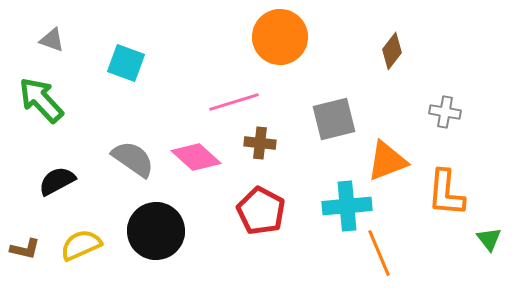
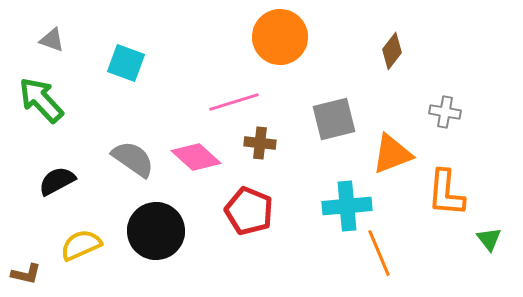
orange triangle: moved 5 px right, 7 px up
red pentagon: moved 12 px left; rotated 6 degrees counterclockwise
brown L-shape: moved 1 px right, 25 px down
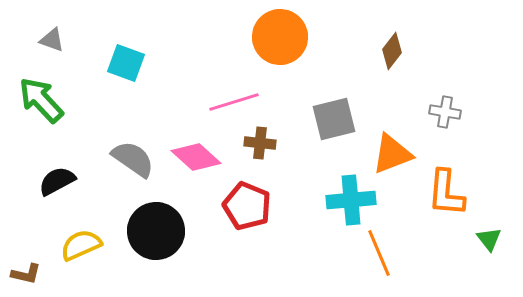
cyan cross: moved 4 px right, 6 px up
red pentagon: moved 2 px left, 5 px up
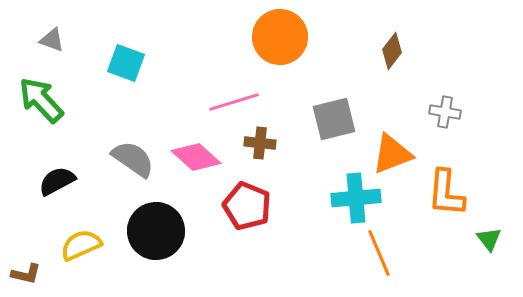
cyan cross: moved 5 px right, 2 px up
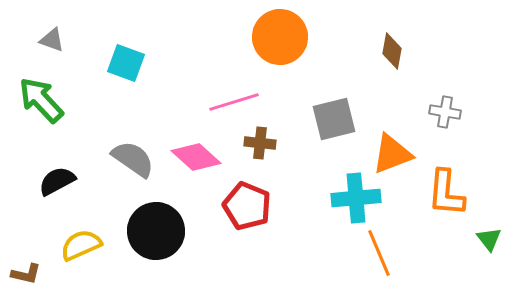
brown diamond: rotated 27 degrees counterclockwise
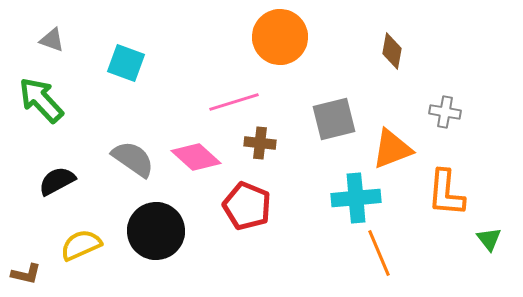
orange triangle: moved 5 px up
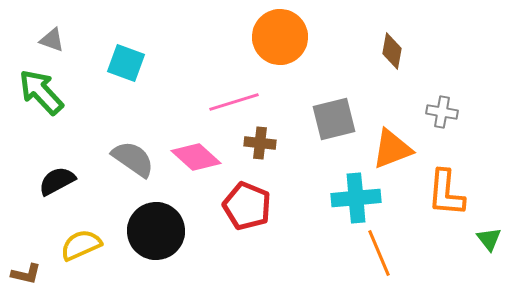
green arrow: moved 8 px up
gray cross: moved 3 px left
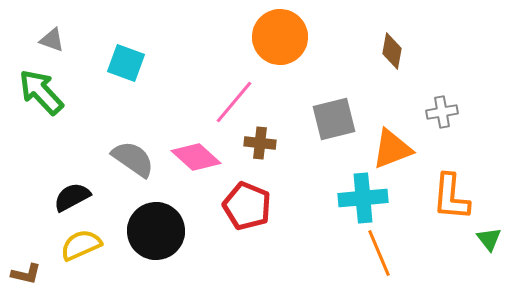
pink line: rotated 33 degrees counterclockwise
gray cross: rotated 20 degrees counterclockwise
black semicircle: moved 15 px right, 16 px down
orange L-shape: moved 5 px right, 4 px down
cyan cross: moved 7 px right
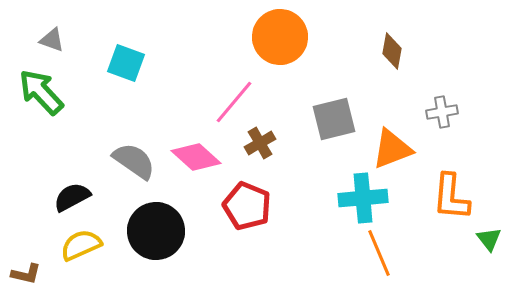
brown cross: rotated 36 degrees counterclockwise
gray semicircle: moved 1 px right, 2 px down
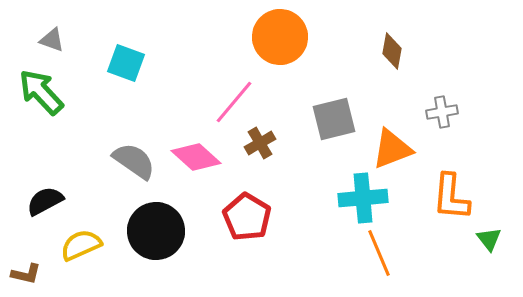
black semicircle: moved 27 px left, 4 px down
red pentagon: moved 11 px down; rotated 9 degrees clockwise
